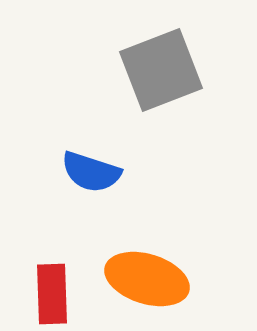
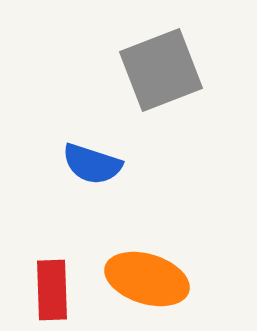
blue semicircle: moved 1 px right, 8 px up
red rectangle: moved 4 px up
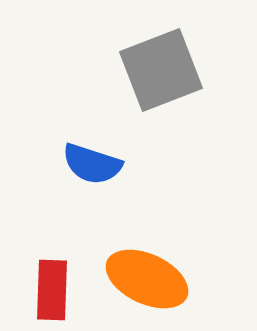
orange ellipse: rotated 8 degrees clockwise
red rectangle: rotated 4 degrees clockwise
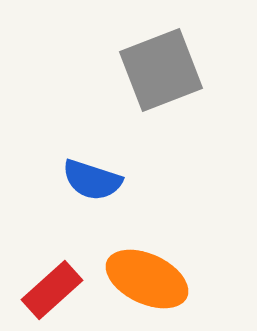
blue semicircle: moved 16 px down
red rectangle: rotated 46 degrees clockwise
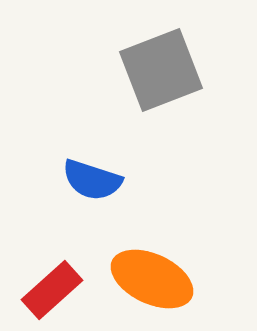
orange ellipse: moved 5 px right
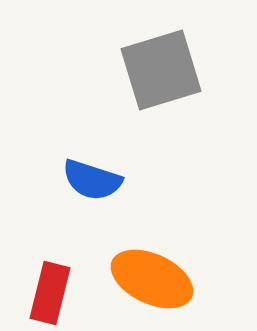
gray square: rotated 4 degrees clockwise
red rectangle: moved 2 px left, 3 px down; rotated 34 degrees counterclockwise
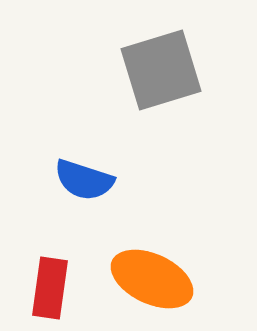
blue semicircle: moved 8 px left
red rectangle: moved 5 px up; rotated 6 degrees counterclockwise
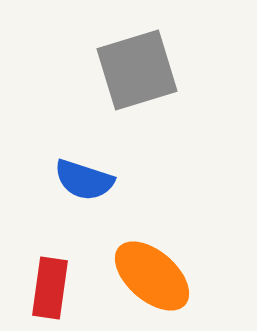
gray square: moved 24 px left
orange ellipse: moved 3 px up; rotated 16 degrees clockwise
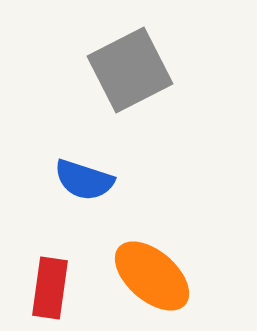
gray square: moved 7 px left; rotated 10 degrees counterclockwise
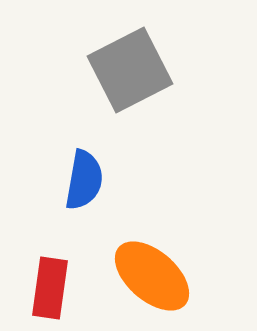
blue semicircle: rotated 98 degrees counterclockwise
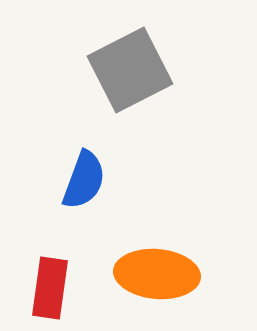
blue semicircle: rotated 10 degrees clockwise
orange ellipse: moved 5 px right, 2 px up; rotated 36 degrees counterclockwise
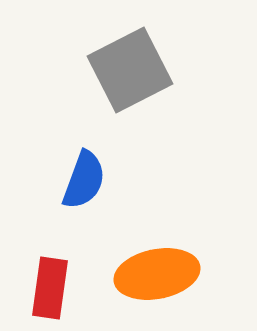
orange ellipse: rotated 16 degrees counterclockwise
